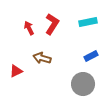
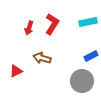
red arrow: rotated 136 degrees counterclockwise
gray circle: moved 1 px left, 3 px up
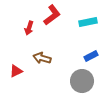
red L-shape: moved 9 px up; rotated 20 degrees clockwise
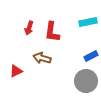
red L-shape: moved 17 px down; rotated 135 degrees clockwise
gray circle: moved 4 px right
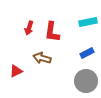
blue rectangle: moved 4 px left, 3 px up
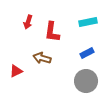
red arrow: moved 1 px left, 6 px up
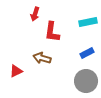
red arrow: moved 7 px right, 8 px up
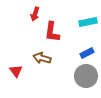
red triangle: rotated 40 degrees counterclockwise
gray circle: moved 5 px up
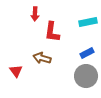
red arrow: rotated 16 degrees counterclockwise
